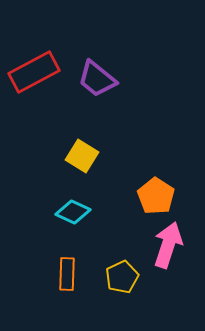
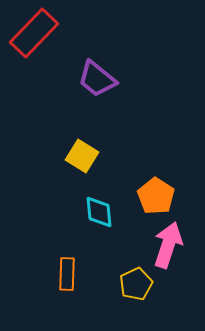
red rectangle: moved 39 px up; rotated 18 degrees counterclockwise
cyan diamond: moved 26 px right; rotated 60 degrees clockwise
yellow pentagon: moved 14 px right, 7 px down
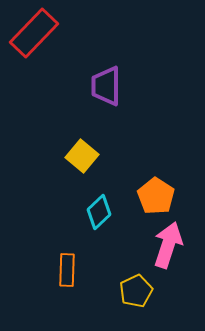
purple trapezoid: moved 9 px right, 7 px down; rotated 51 degrees clockwise
yellow square: rotated 8 degrees clockwise
cyan diamond: rotated 52 degrees clockwise
orange rectangle: moved 4 px up
yellow pentagon: moved 7 px down
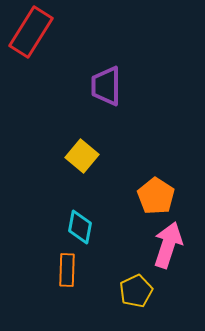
red rectangle: moved 3 px left, 1 px up; rotated 12 degrees counterclockwise
cyan diamond: moved 19 px left, 15 px down; rotated 36 degrees counterclockwise
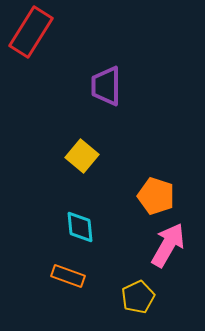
orange pentagon: rotated 15 degrees counterclockwise
cyan diamond: rotated 16 degrees counterclockwise
pink arrow: rotated 12 degrees clockwise
orange rectangle: moved 1 px right, 6 px down; rotated 72 degrees counterclockwise
yellow pentagon: moved 2 px right, 6 px down
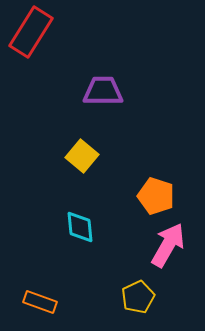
purple trapezoid: moved 3 px left, 5 px down; rotated 90 degrees clockwise
orange rectangle: moved 28 px left, 26 px down
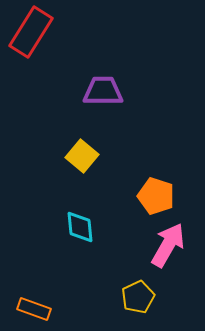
orange rectangle: moved 6 px left, 7 px down
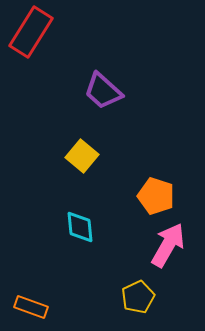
purple trapezoid: rotated 138 degrees counterclockwise
orange rectangle: moved 3 px left, 2 px up
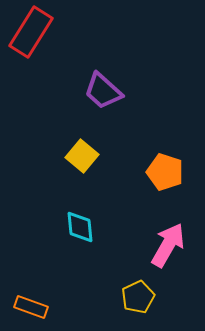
orange pentagon: moved 9 px right, 24 px up
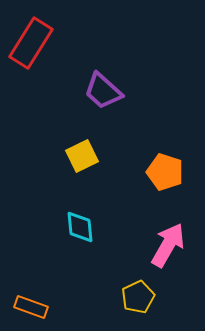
red rectangle: moved 11 px down
yellow square: rotated 24 degrees clockwise
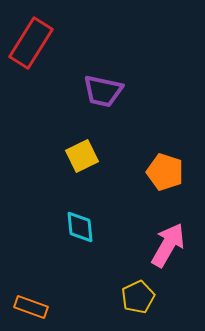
purple trapezoid: rotated 30 degrees counterclockwise
